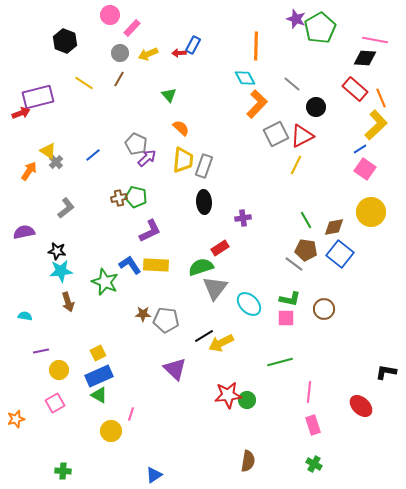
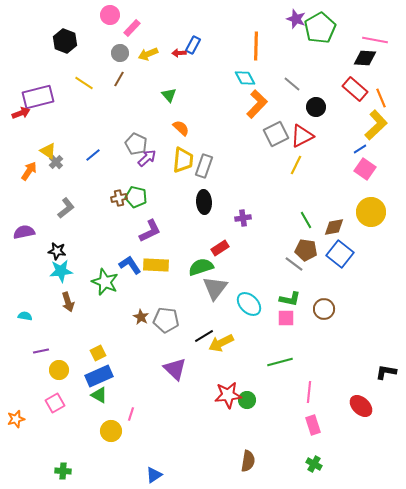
brown star at (143, 314): moved 2 px left, 3 px down; rotated 28 degrees clockwise
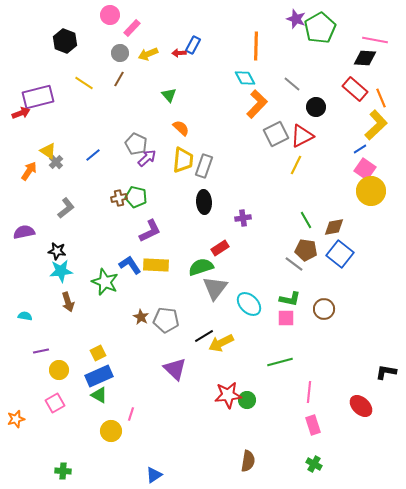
yellow circle at (371, 212): moved 21 px up
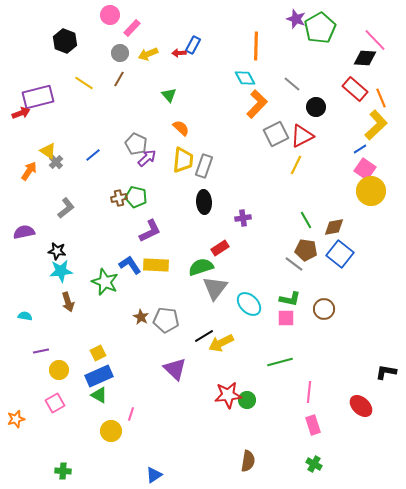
pink line at (375, 40): rotated 35 degrees clockwise
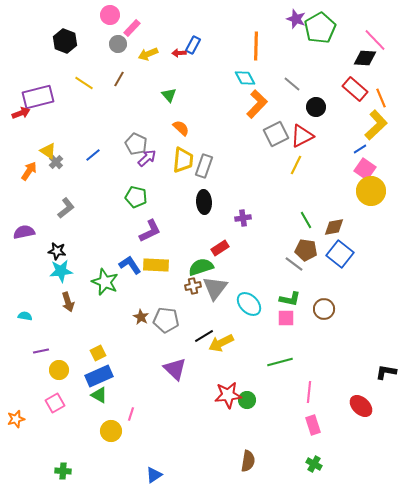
gray circle at (120, 53): moved 2 px left, 9 px up
brown cross at (119, 198): moved 74 px right, 88 px down
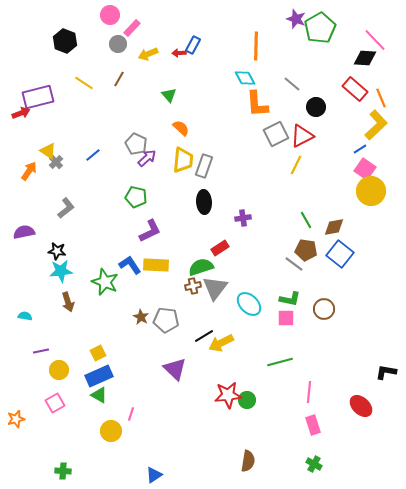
orange L-shape at (257, 104): rotated 132 degrees clockwise
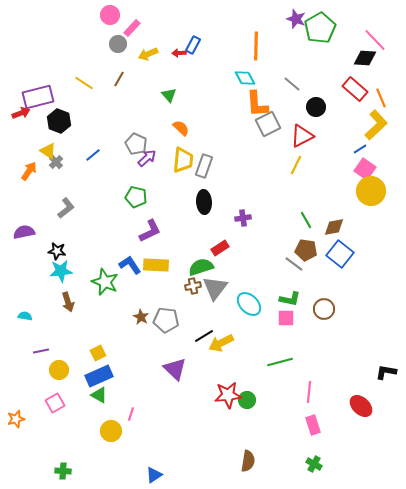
black hexagon at (65, 41): moved 6 px left, 80 px down
gray square at (276, 134): moved 8 px left, 10 px up
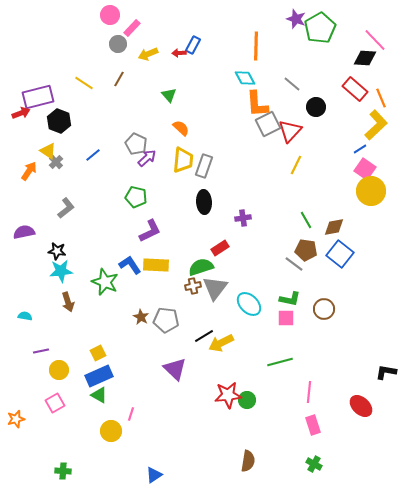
red triangle at (302, 136): moved 12 px left, 5 px up; rotated 20 degrees counterclockwise
